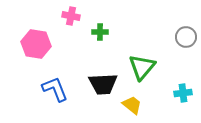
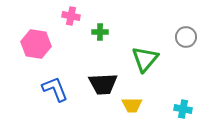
green triangle: moved 3 px right, 8 px up
cyan cross: moved 16 px down; rotated 18 degrees clockwise
yellow trapezoid: rotated 140 degrees clockwise
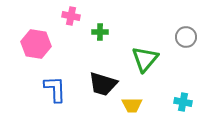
black trapezoid: rotated 20 degrees clockwise
blue L-shape: rotated 20 degrees clockwise
cyan cross: moved 7 px up
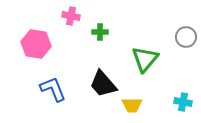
black trapezoid: rotated 32 degrees clockwise
blue L-shape: moved 2 px left; rotated 20 degrees counterclockwise
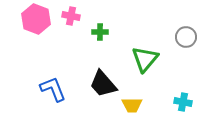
pink hexagon: moved 25 px up; rotated 12 degrees clockwise
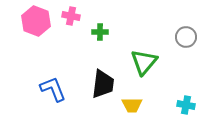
pink hexagon: moved 2 px down
green triangle: moved 1 px left, 3 px down
black trapezoid: rotated 132 degrees counterclockwise
cyan cross: moved 3 px right, 3 px down
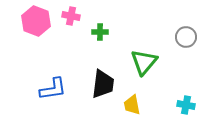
blue L-shape: rotated 104 degrees clockwise
yellow trapezoid: rotated 80 degrees clockwise
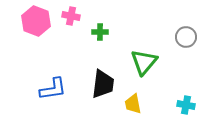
yellow trapezoid: moved 1 px right, 1 px up
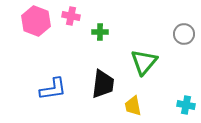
gray circle: moved 2 px left, 3 px up
yellow trapezoid: moved 2 px down
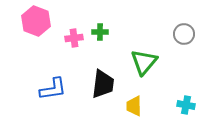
pink cross: moved 3 px right, 22 px down; rotated 18 degrees counterclockwise
yellow trapezoid: moved 1 px right; rotated 10 degrees clockwise
